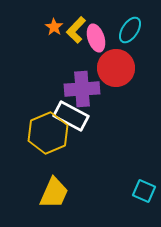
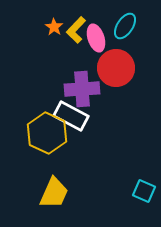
cyan ellipse: moved 5 px left, 4 px up
yellow hexagon: moved 1 px left; rotated 12 degrees counterclockwise
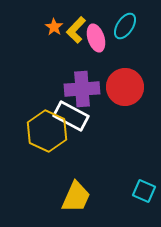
red circle: moved 9 px right, 19 px down
yellow hexagon: moved 2 px up
yellow trapezoid: moved 22 px right, 4 px down
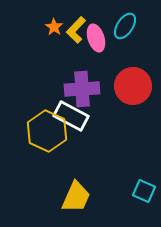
red circle: moved 8 px right, 1 px up
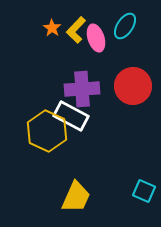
orange star: moved 2 px left, 1 px down
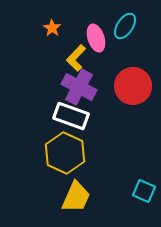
yellow L-shape: moved 28 px down
purple cross: moved 3 px left, 2 px up; rotated 32 degrees clockwise
white rectangle: rotated 8 degrees counterclockwise
yellow hexagon: moved 18 px right, 22 px down
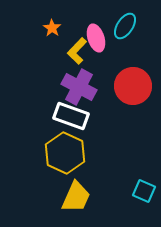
yellow L-shape: moved 1 px right, 7 px up
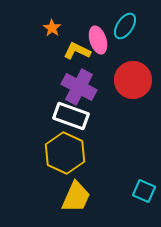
pink ellipse: moved 2 px right, 2 px down
yellow L-shape: rotated 72 degrees clockwise
red circle: moved 6 px up
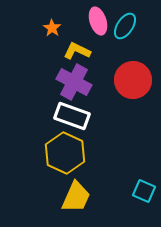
pink ellipse: moved 19 px up
purple cross: moved 5 px left, 5 px up
white rectangle: moved 1 px right
